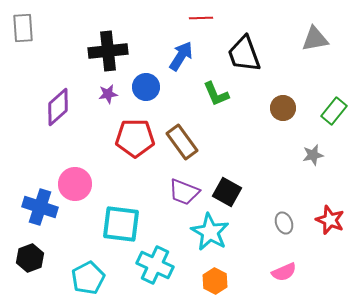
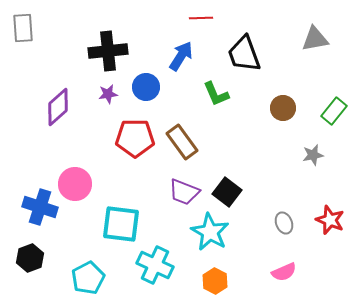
black square: rotated 8 degrees clockwise
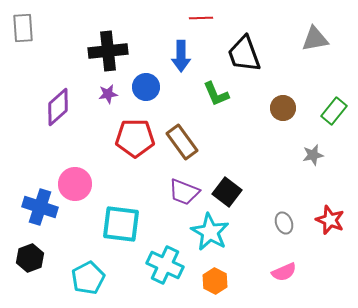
blue arrow: rotated 148 degrees clockwise
cyan cross: moved 10 px right
